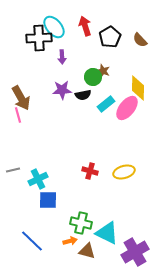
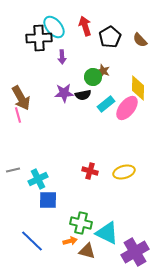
purple star: moved 2 px right, 3 px down
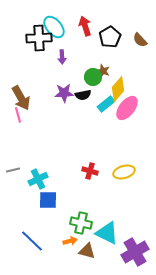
yellow diamond: moved 20 px left, 1 px down; rotated 40 degrees clockwise
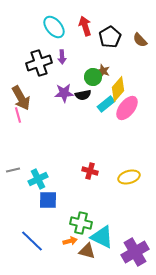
black cross: moved 25 px down; rotated 15 degrees counterclockwise
yellow ellipse: moved 5 px right, 5 px down
cyan triangle: moved 5 px left, 4 px down
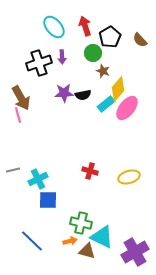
green circle: moved 24 px up
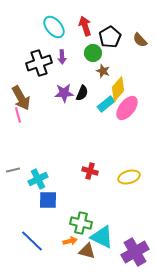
black semicircle: moved 1 px left, 2 px up; rotated 56 degrees counterclockwise
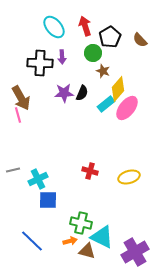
black cross: moved 1 px right; rotated 20 degrees clockwise
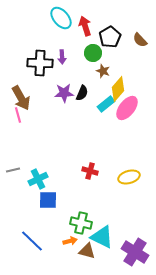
cyan ellipse: moved 7 px right, 9 px up
purple cross: rotated 28 degrees counterclockwise
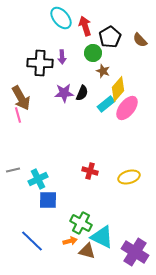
green cross: rotated 15 degrees clockwise
